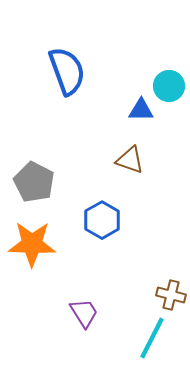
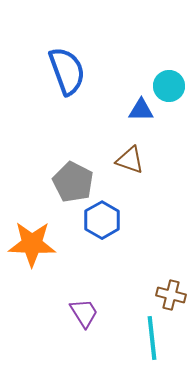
gray pentagon: moved 39 px right
cyan line: rotated 33 degrees counterclockwise
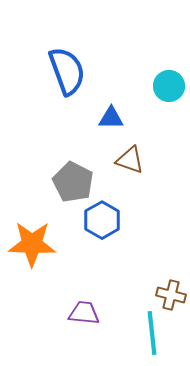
blue triangle: moved 30 px left, 8 px down
purple trapezoid: rotated 52 degrees counterclockwise
cyan line: moved 5 px up
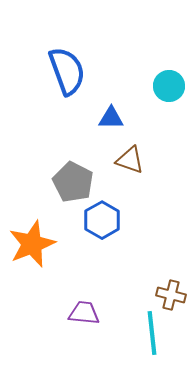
orange star: rotated 24 degrees counterclockwise
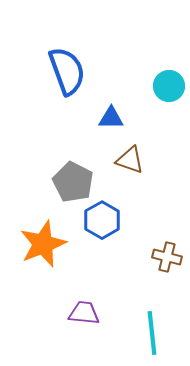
orange star: moved 11 px right
brown cross: moved 4 px left, 38 px up
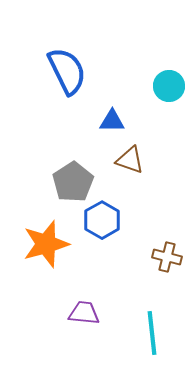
blue semicircle: rotated 6 degrees counterclockwise
blue triangle: moved 1 px right, 3 px down
gray pentagon: rotated 12 degrees clockwise
orange star: moved 3 px right; rotated 6 degrees clockwise
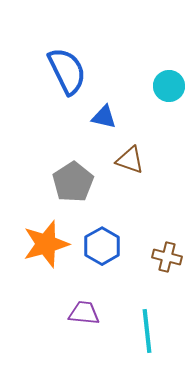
blue triangle: moved 8 px left, 4 px up; rotated 12 degrees clockwise
blue hexagon: moved 26 px down
cyan line: moved 5 px left, 2 px up
